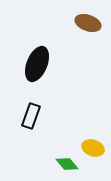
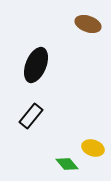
brown ellipse: moved 1 px down
black ellipse: moved 1 px left, 1 px down
black rectangle: rotated 20 degrees clockwise
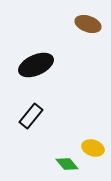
black ellipse: rotated 44 degrees clockwise
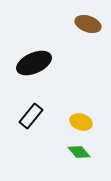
black ellipse: moved 2 px left, 2 px up
yellow ellipse: moved 12 px left, 26 px up
green diamond: moved 12 px right, 12 px up
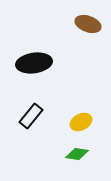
black ellipse: rotated 16 degrees clockwise
yellow ellipse: rotated 45 degrees counterclockwise
green diamond: moved 2 px left, 2 px down; rotated 40 degrees counterclockwise
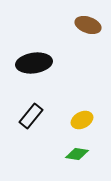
brown ellipse: moved 1 px down
yellow ellipse: moved 1 px right, 2 px up
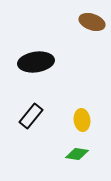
brown ellipse: moved 4 px right, 3 px up
black ellipse: moved 2 px right, 1 px up
yellow ellipse: rotated 70 degrees counterclockwise
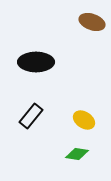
black ellipse: rotated 8 degrees clockwise
yellow ellipse: moved 2 px right; rotated 50 degrees counterclockwise
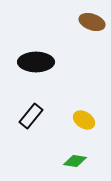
green diamond: moved 2 px left, 7 px down
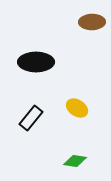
brown ellipse: rotated 20 degrees counterclockwise
black rectangle: moved 2 px down
yellow ellipse: moved 7 px left, 12 px up
